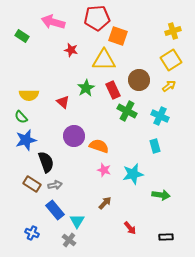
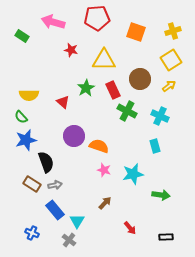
orange square: moved 18 px right, 4 px up
brown circle: moved 1 px right, 1 px up
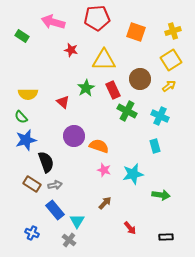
yellow semicircle: moved 1 px left, 1 px up
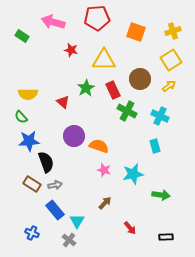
blue star: moved 3 px right, 1 px down; rotated 10 degrees clockwise
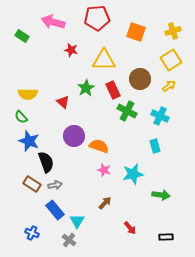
blue star: rotated 25 degrees clockwise
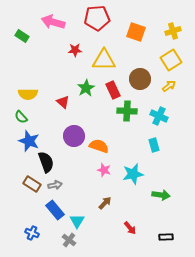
red star: moved 4 px right; rotated 16 degrees counterclockwise
green cross: rotated 24 degrees counterclockwise
cyan cross: moved 1 px left
cyan rectangle: moved 1 px left, 1 px up
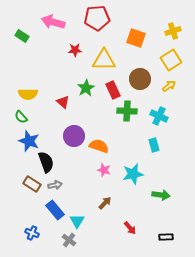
orange square: moved 6 px down
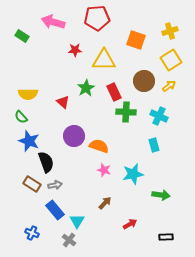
yellow cross: moved 3 px left
orange square: moved 2 px down
brown circle: moved 4 px right, 2 px down
red rectangle: moved 1 px right, 2 px down
green cross: moved 1 px left, 1 px down
red arrow: moved 4 px up; rotated 80 degrees counterclockwise
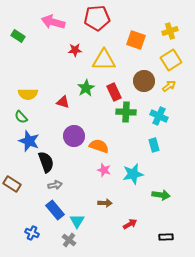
green rectangle: moved 4 px left
red triangle: rotated 24 degrees counterclockwise
brown rectangle: moved 20 px left
brown arrow: rotated 48 degrees clockwise
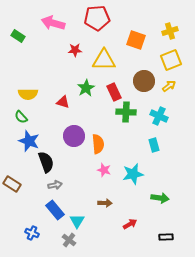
pink arrow: moved 1 px down
yellow square: rotated 10 degrees clockwise
orange semicircle: moved 1 px left, 2 px up; rotated 66 degrees clockwise
green arrow: moved 1 px left, 3 px down
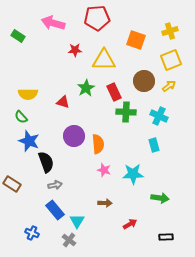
cyan star: rotated 10 degrees clockwise
